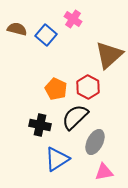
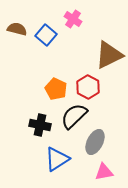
brown triangle: rotated 16 degrees clockwise
black semicircle: moved 1 px left, 1 px up
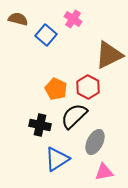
brown semicircle: moved 1 px right, 10 px up
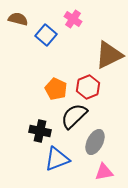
red hexagon: rotated 10 degrees clockwise
black cross: moved 6 px down
blue triangle: rotated 12 degrees clockwise
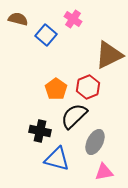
orange pentagon: rotated 10 degrees clockwise
blue triangle: rotated 36 degrees clockwise
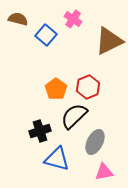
brown triangle: moved 14 px up
black cross: rotated 30 degrees counterclockwise
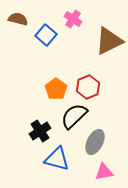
black cross: rotated 15 degrees counterclockwise
